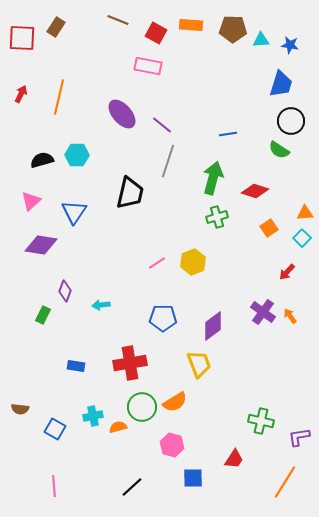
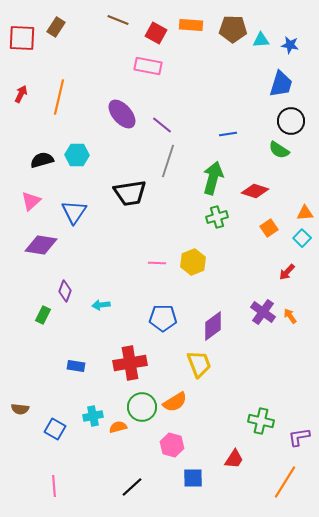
black trapezoid at (130, 193): rotated 68 degrees clockwise
pink line at (157, 263): rotated 36 degrees clockwise
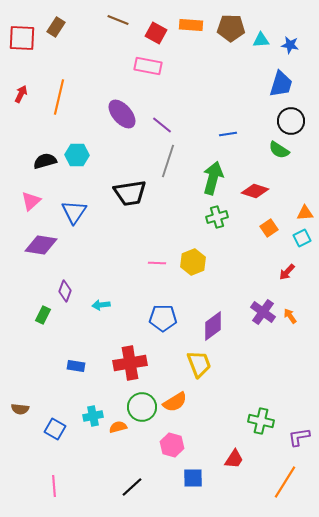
brown pentagon at (233, 29): moved 2 px left, 1 px up
black semicircle at (42, 160): moved 3 px right, 1 px down
cyan square at (302, 238): rotated 18 degrees clockwise
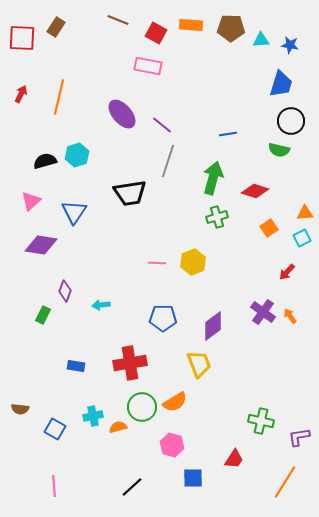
green semicircle at (279, 150): rotated 20 degrees counterclockwise
cyan hexagon at (77, 155): rotated 20 degrees counterclockwise
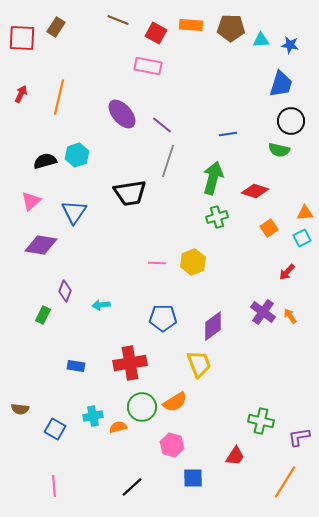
red trapezoid at (234, 459): moved 1 px right, 3 px up
